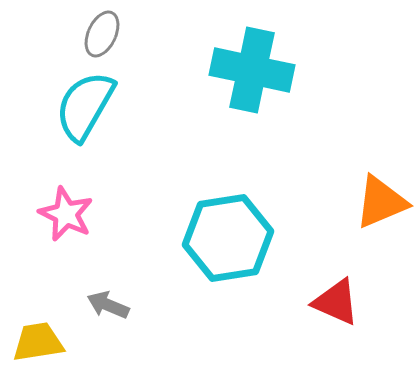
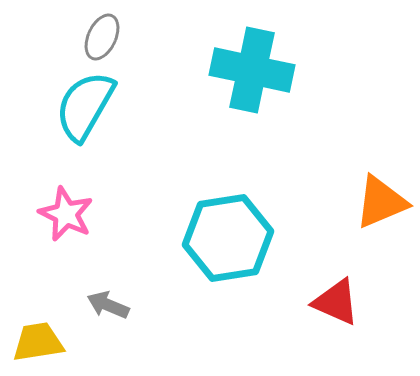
gray ellipse: moved 3 px down
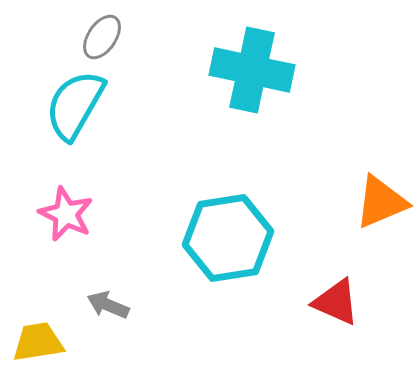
gray ellipse: rotated 9 degrees clockwise
cyan semicircle: moved 10 px left, 1 px up
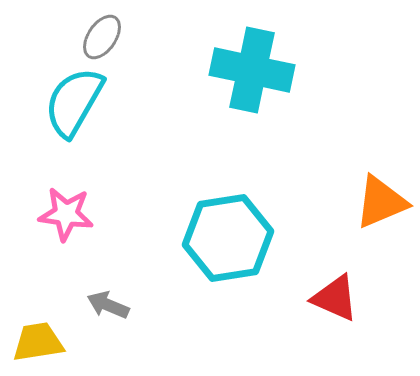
cyan semicircle: moved 1 px left, 3 px up
pink star: rotated 18 degrees counterclockwise
red triangle: moved 1 px left, 4 px up
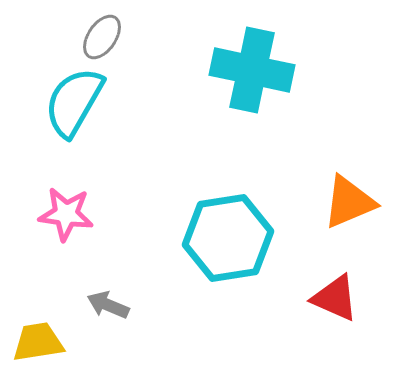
orange triangle: moved 32 px left
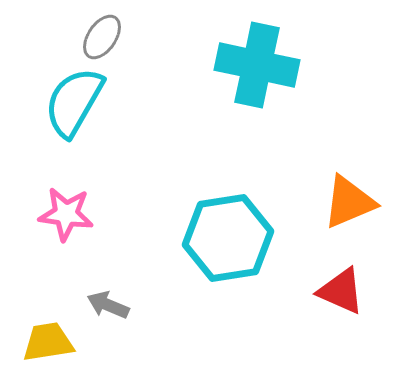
cyan cross: moved 5 px right, 5 px up
red triangle: moved 6 px right, 7 px up
yellow trapezoid: moved 10 px right
